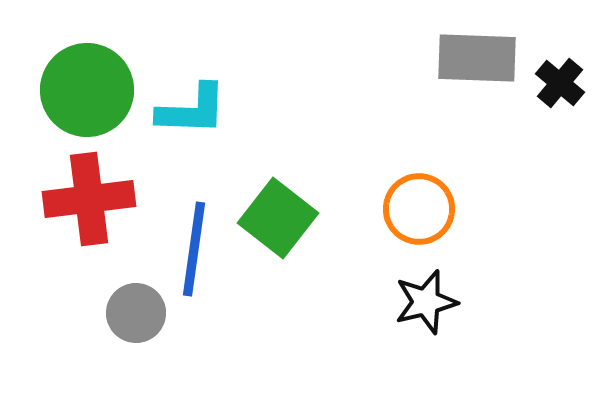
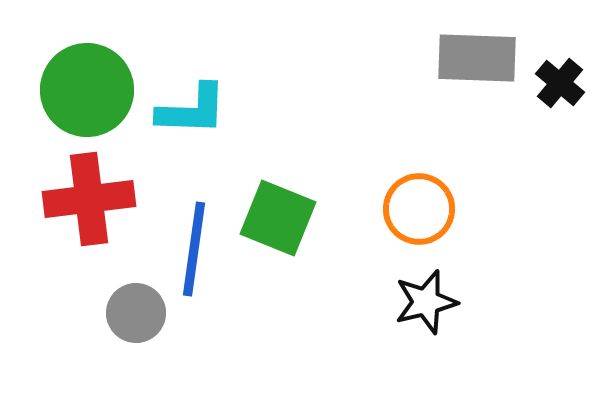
green square: rotated 16 degrees counterclockwise
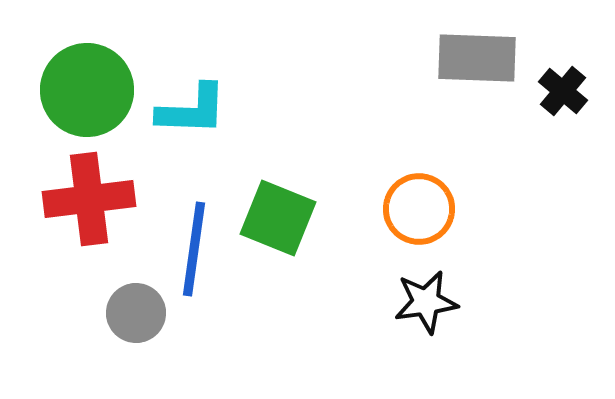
black cross: moved 3 px right, 8 px down
black star: rotated 6 degrees clockwise
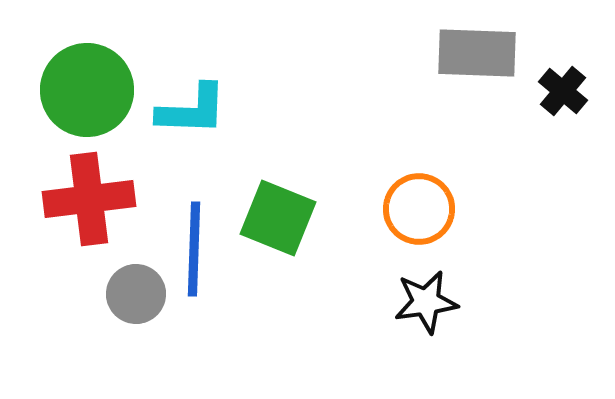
gray rectangle: moved 5 px up
blue line: rotated 6 degrees counterclockwise
gray circle: moved 19 px up
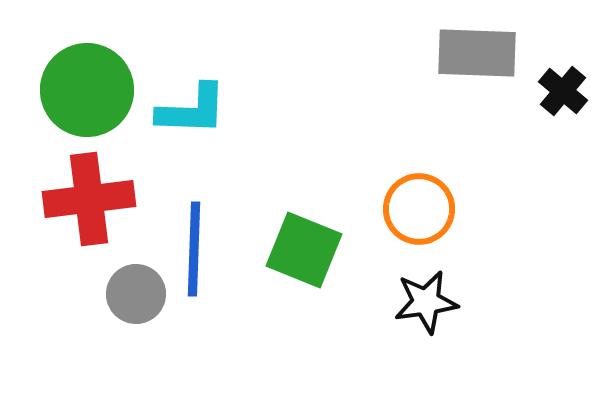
green square: moved 26 px right, 32 px down
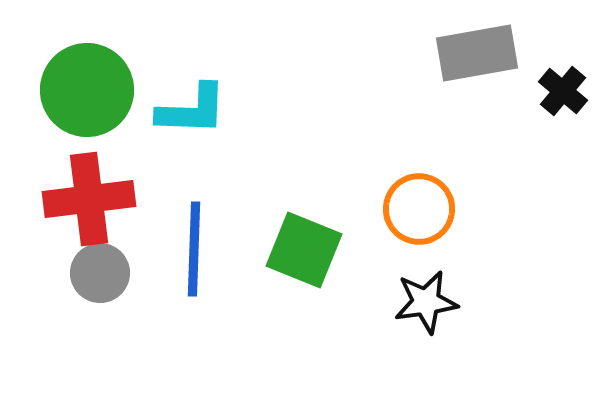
gray rectangle: rotated 12 degrees counterclockwise
gray circle: moved 36 px left, 21 px up
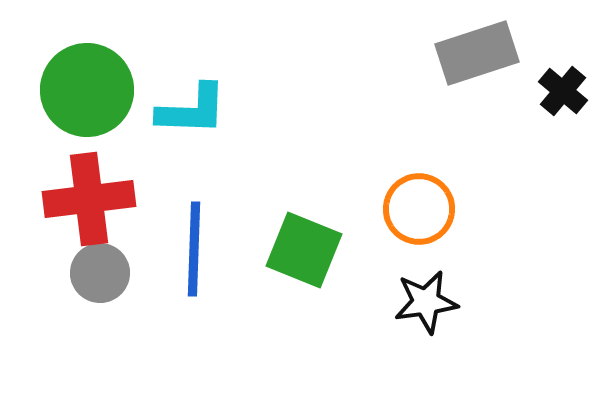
gray rectangle: rotated 8 degrees counterclockwise
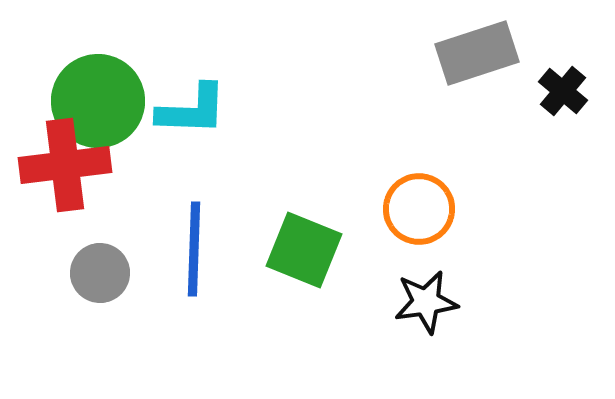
green circle: moved 11 px right, 11 px down
red cross: moved 24 px left, 34 px up
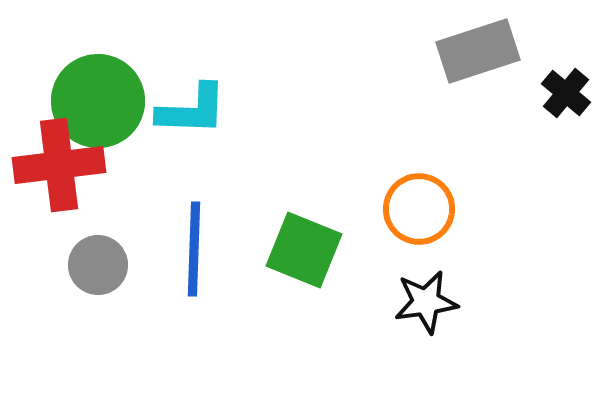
gray rectangle: moved 1 px right, 2 px up
black cross: moved 3 px right, 2 px down
red cross: moved 6 px left
gray circle: moved 2 px left, 8 px up
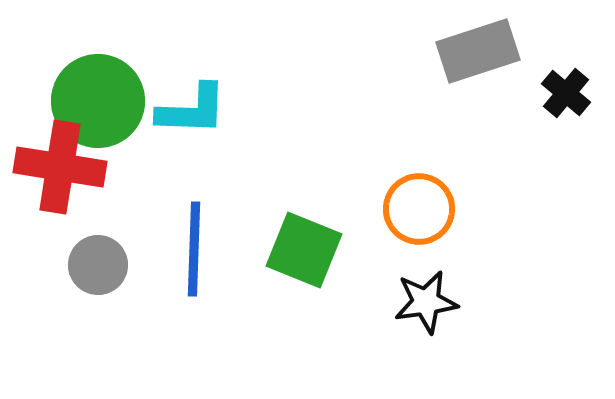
red cross: moved 1 px right, 2 px down; rotated 16 degrees clockwise
